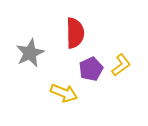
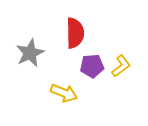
yellow L-shape: moved 1 px down
purple pentagon: moved 1 px right, 3 px up; rotated 20 degrees clockwise
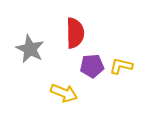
gray star: moved 4 px up; rotated 20 degrees counterclockwise
yellow L-shape: rotated 130 degrees counterclockwise
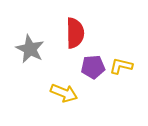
purple pentagon: moved 1 px right, 1 px down
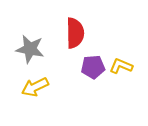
gray star: rotated 16 degrees counterclockwise
yellow L-shape: rotated 10 degrees clockwise
yellow arrow: moved 29 px left, 6 px up; rotated 132 degrees clockwise
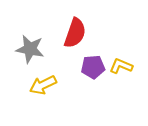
red semicircle: rotated 20 degrees clockwise
yellow arrow: moved 8 px right, 2 px up
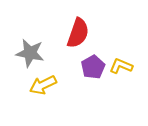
red semicircle: moved 3 px right
gray star: moved 4 px down
purple pentagon: rotated 25 degrees counterclockwise
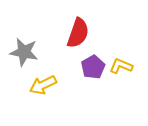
gray star: moved 6 px left, 1 px up
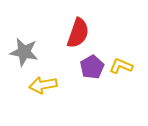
purple pentagon: moved 1 px left
yellow arrow: rotated 16 degrees clockwise
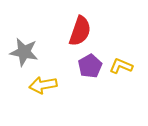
red semicircle: moved 2 px right, 2 px up
purple pentagon: moved 2 px left, 1 px up
